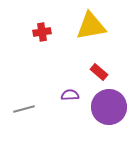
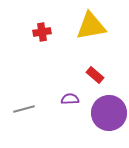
red rectangle: moved 4 px left, 3 px down
purple semicircle: moved 4 px down
purple circle: moved 6 px down
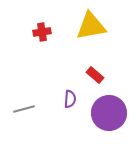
purple semicircle: rotated 96 degrees clockwise
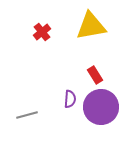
red cross: rotated 30 degrees counterclockwise
red rectangle: rotated 18 degrees clockwise
gray line: moved 3 px right, 6 px down
purple circle: moved 8 px left, 6 px up
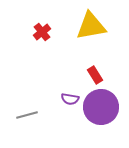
purple semicircle: rotated 96 degrees clockwise
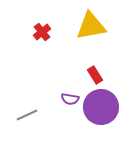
gray line: rotated 10 degrees counterclockwise
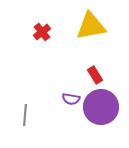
purple semicircle: moved 1 px right
gray line: moved 2 px left; rotated 60 degrees counterclockwise
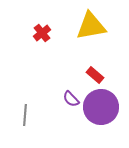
red cross: moved 1 px down
red rectangle: rotated 18 degrees counterclockwise
purple semicircle: rotated 36 degrees clockwise
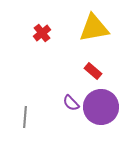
yellow triangle: moved 3 px right, 2 px down
red rectangle: moved 2 px left, 4 px up
purple semicircle: moved 4 px down
gray line: moved 2 px down
